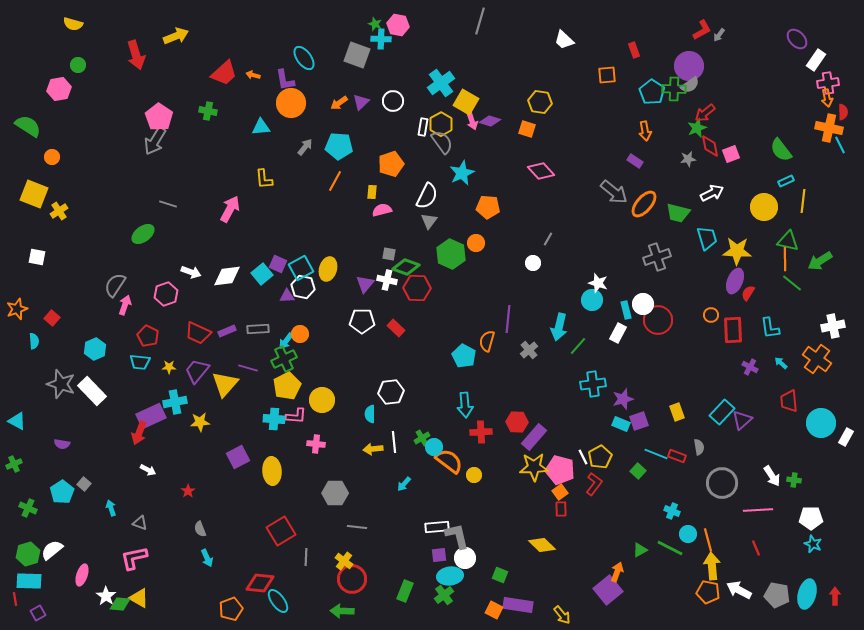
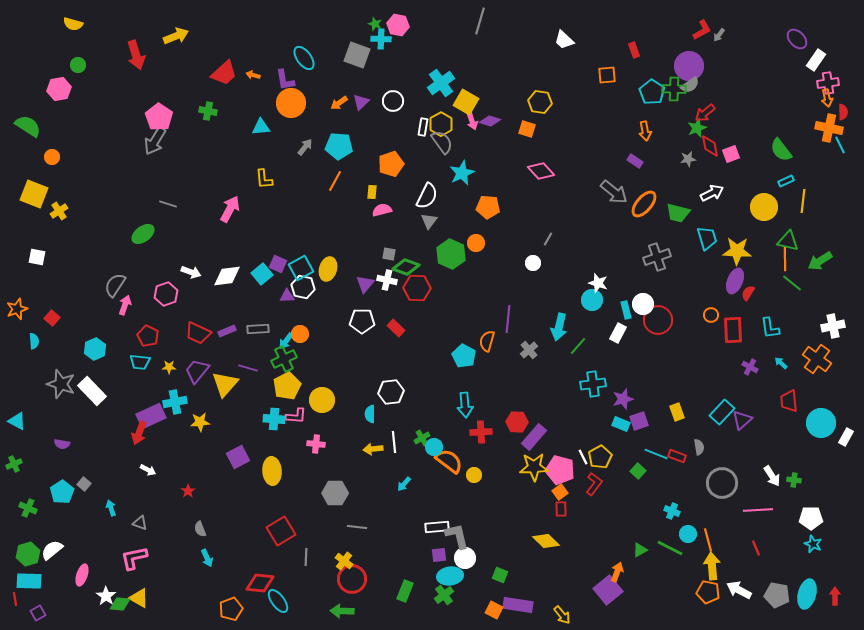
yellow diamond at (542, 545): moved 4 px right, 4 px up
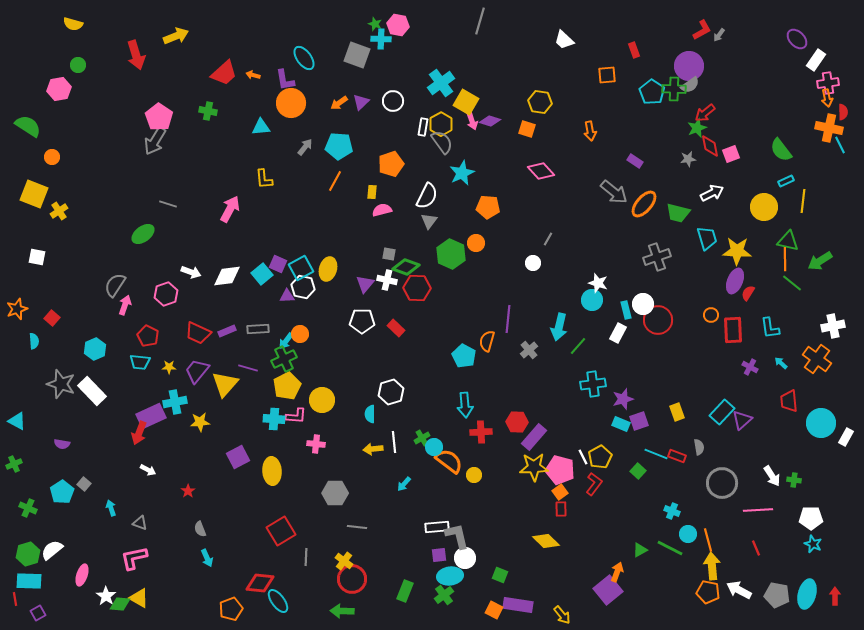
orange arrow at (645, 131): moved 55 px left
white hexagon at (391, 392): rotated 10 degrees counterclockwise
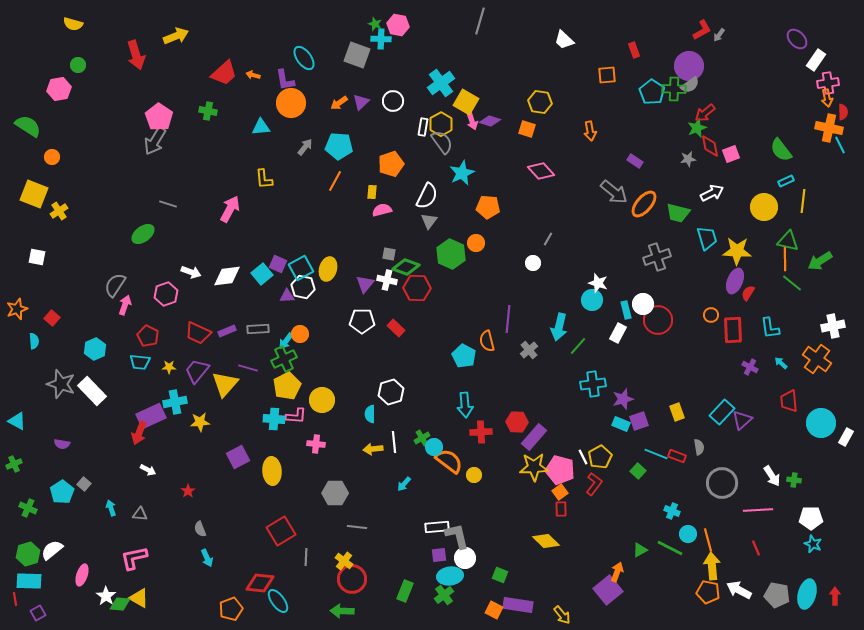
orange semicircle at (487, 341): rotated 30 degrees counterclockwise
gray triangle at (140, 523): moved 9 px up; rotated 14 degrees counterclockwise
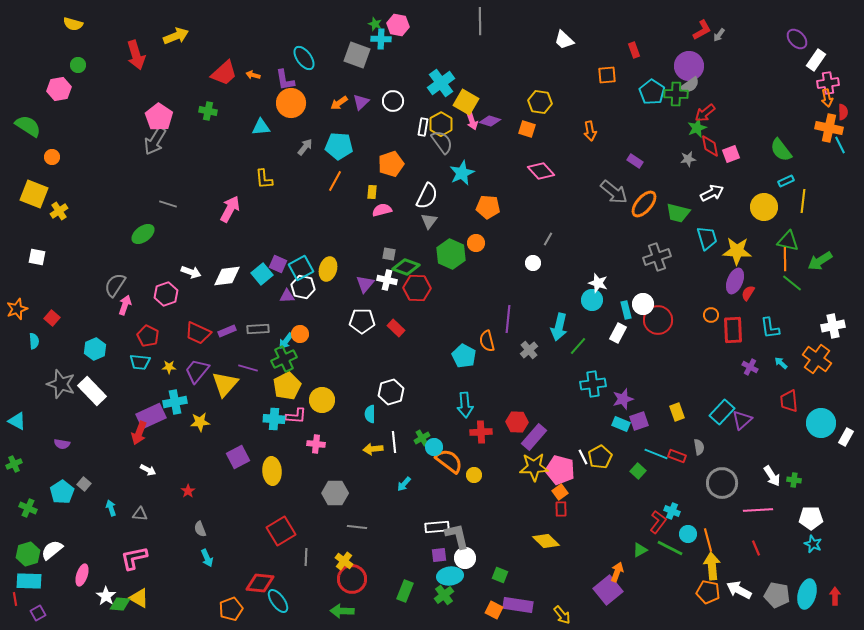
gray line at (480, 21): rotated 16 degrees counterclockwise
green cross at (674, 89): moved 2 px right, 5 px down
red L-shape at (594, 484): moved 64 px right, 38 px down
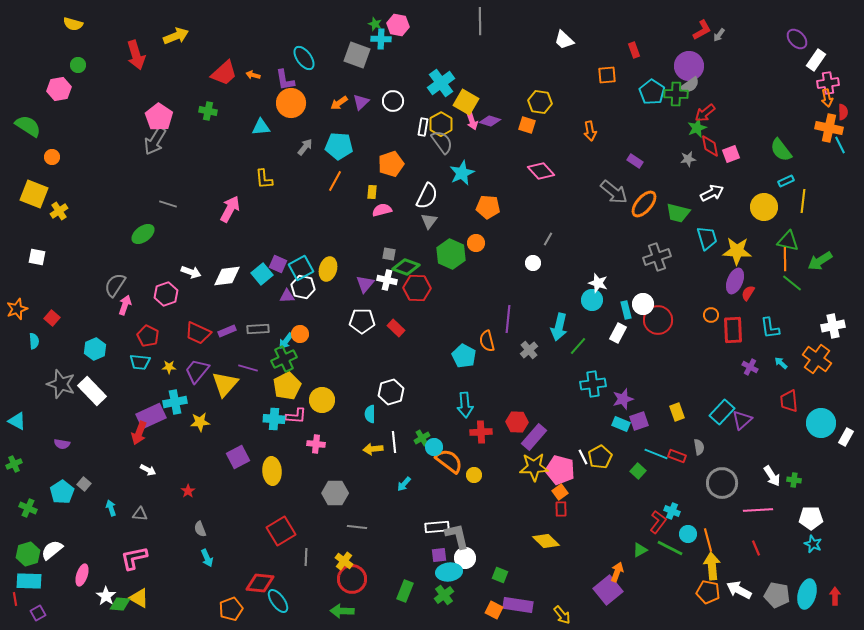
orange square at (527, 129): moved 4 px up
cyan ellipse at (450, 576): moved 1 px left, 4 px up
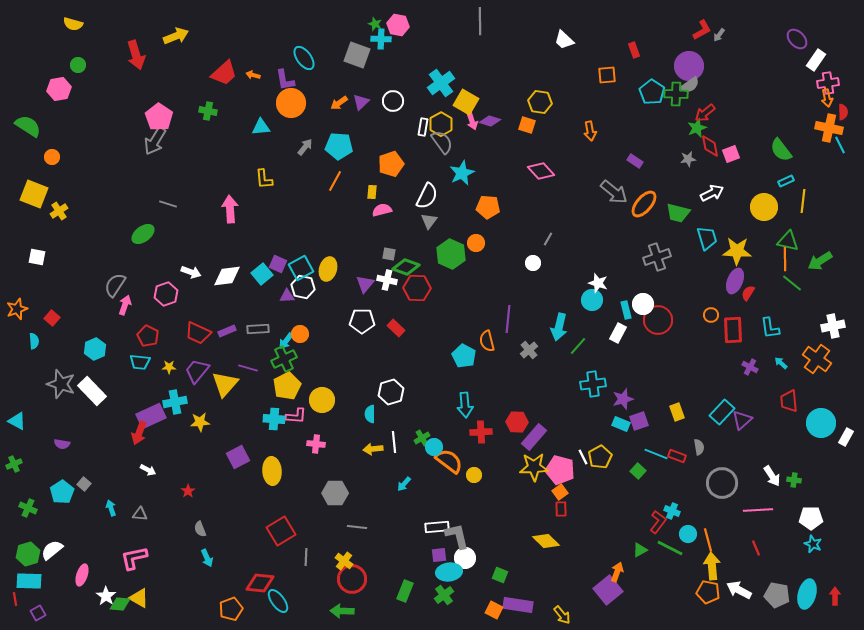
pink arrow at (230, 209): rotated 32 degrees counterclockwise
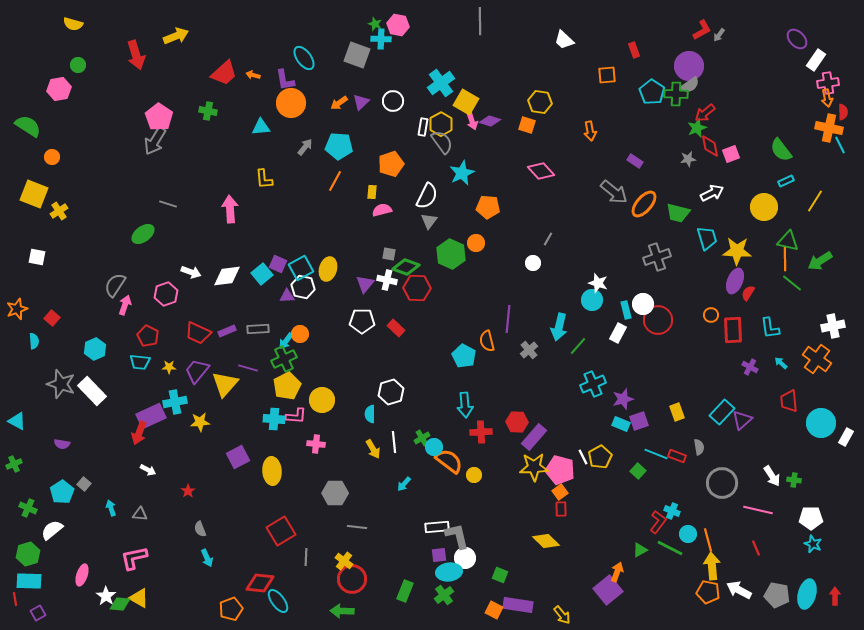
yellow line at (803, 201): moved 12 px right; rotated 25 degrees clockwise
cyan cross at (593, 384): rotated 15 degrees counterclockwise
yellow arrow at (373, 449): rotated 114 degrees counterclockwise
pink line at (758, 510): rotated 16 degrees clockwise
white semicircle at (52, 550): moved 20 px up
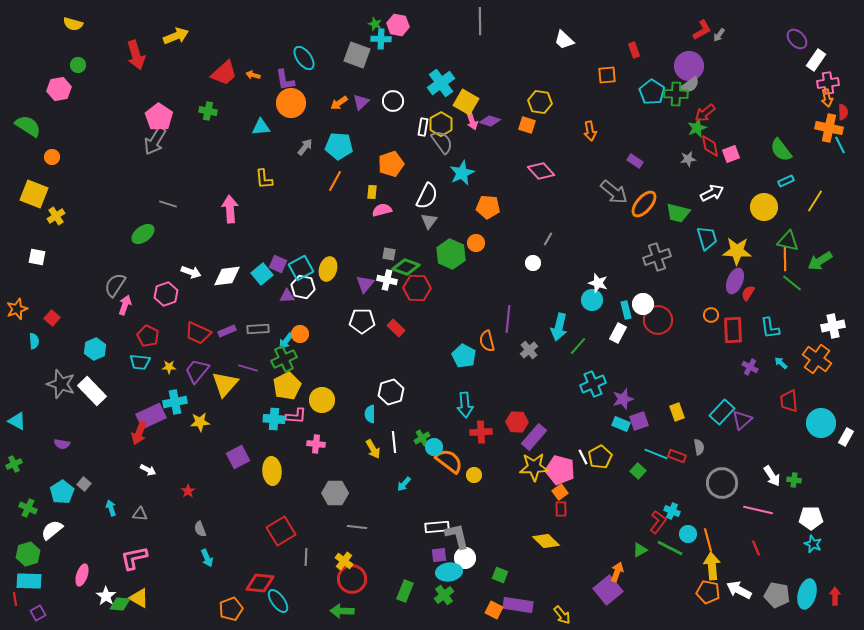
yellow cross at (59, 211): moved 3 px left, 5 px down
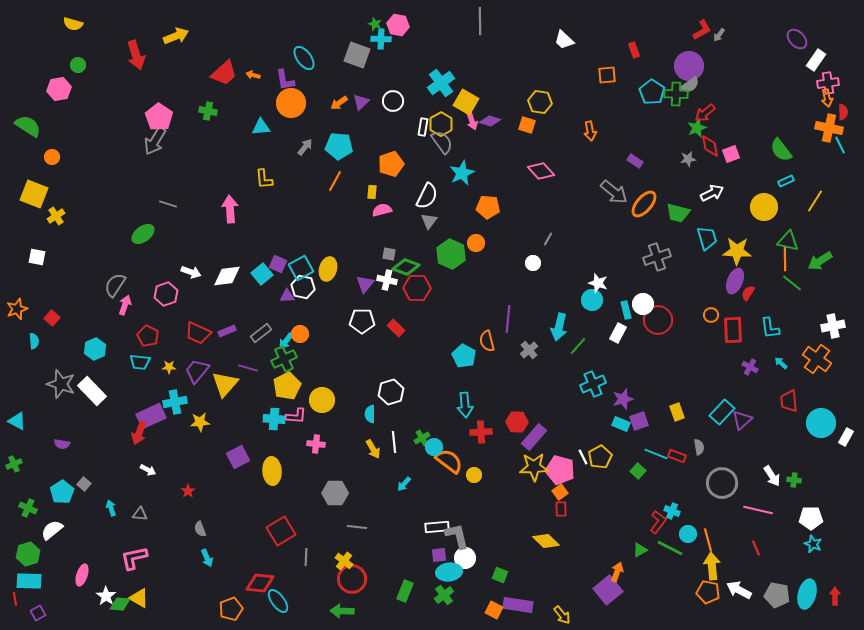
gray rectangle at (258, 329): moved 3 px right, 4 px down; rotated 35 degrees counterclockwise
